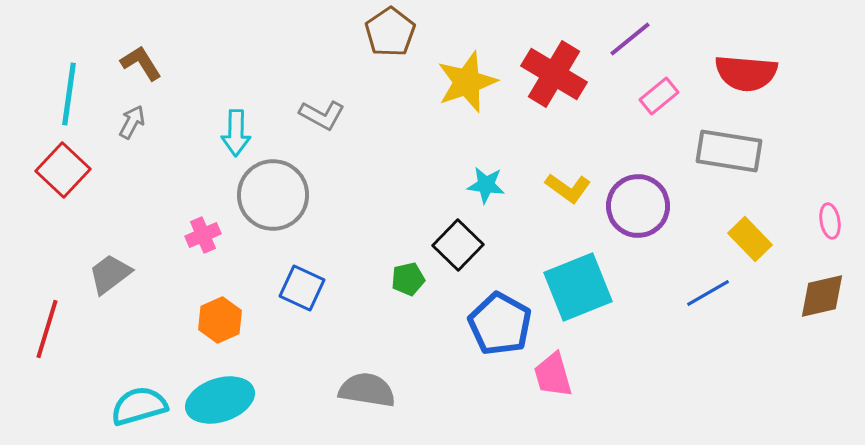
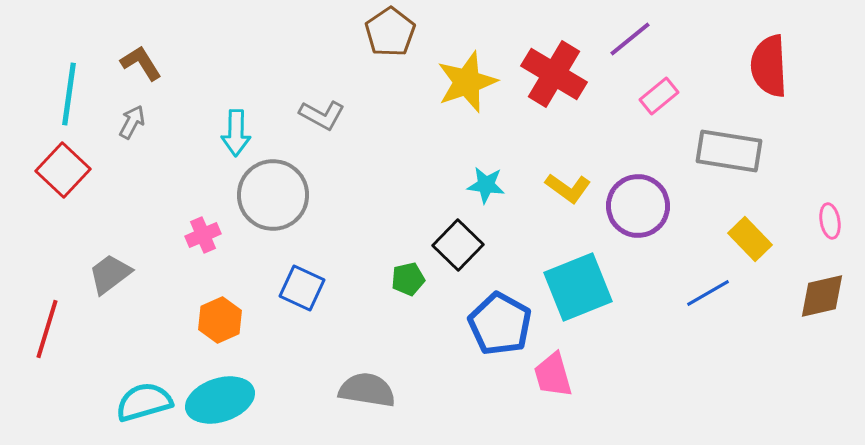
red semicircle: moved 23 px right, 7 px up; rotated 82 degrees clockwise
cyan semicircle: moved 5 px right, 4 px up
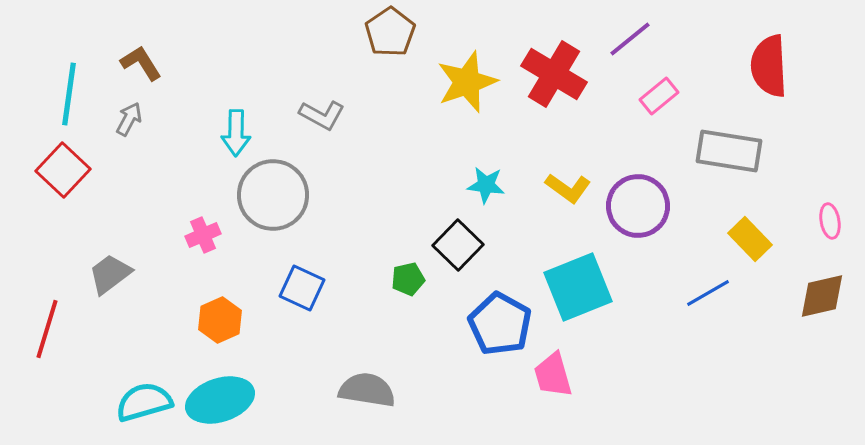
gray arrow: moved 3 px left, 3 px up
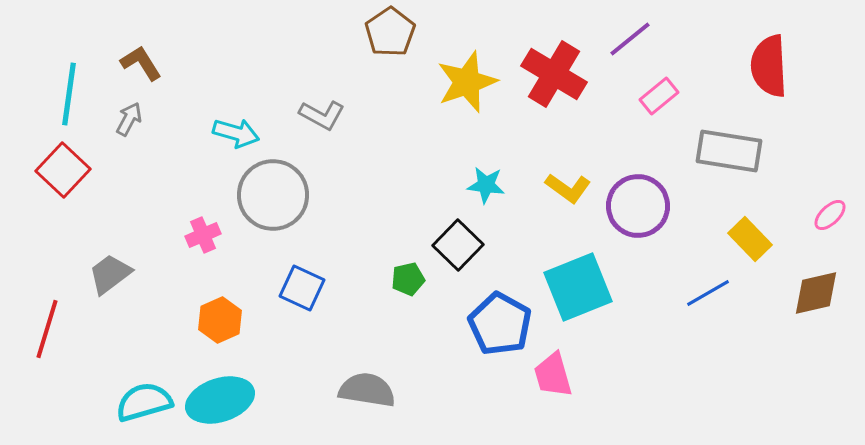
cyan arrow: rotated 75 degrees counterclockwise
pink ellipse: moved 6 px up; rotated 56 degrees clockwise
brown diamond: moved 6 px left, 3 px up
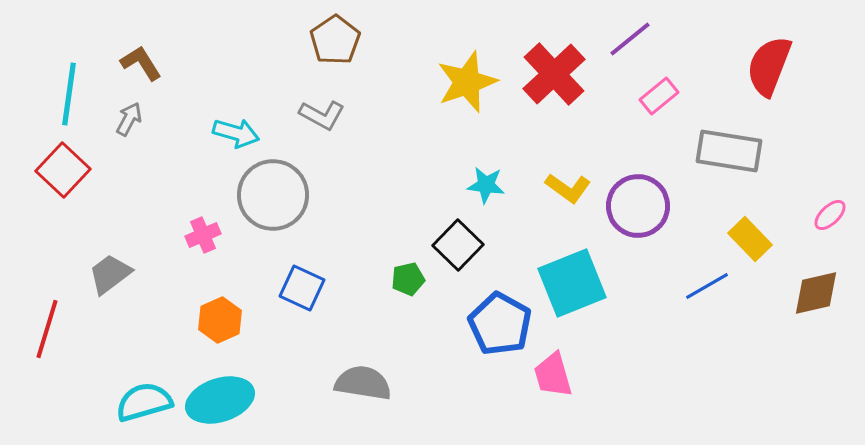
brown pentagon: moved 55 px left, 8 px down
red semicircle: rotated 24 degrees clockwise
red cross: rotated 16 degrees clockwise
cyan square: moved 6 px left, 4 px up
blue line: moved 1 px left, 7 px up
gray semicircle: moved 4 px left, 7 px up
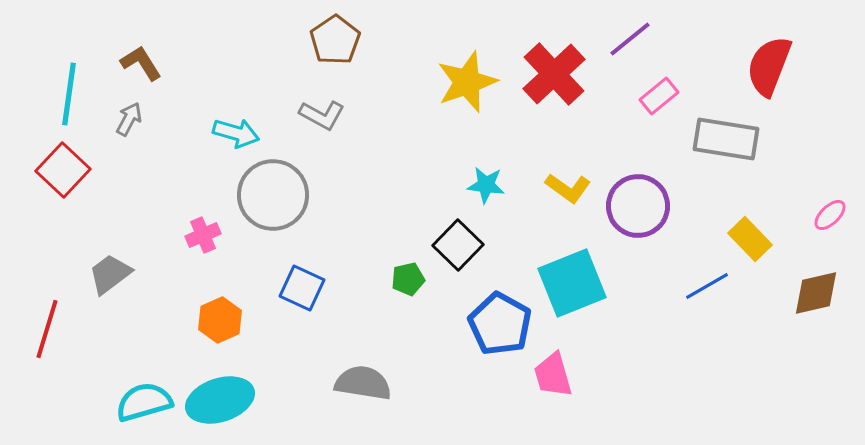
gray rectangle: moved 3 px left, 12 px up
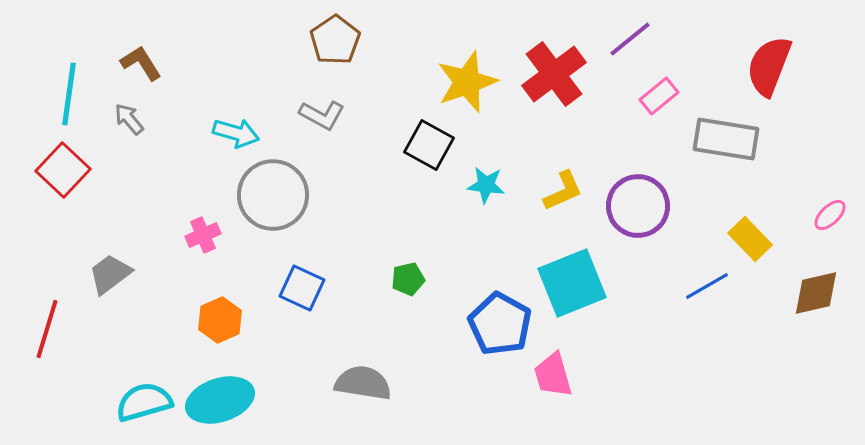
red cross: rotated 6 degrees clockwise
gray arrow: rotated 68 degrees counterclockwise
yellow L-shape: moved 5 px left, 3 px down; rotated 60 degrees counterclockwise
black square: moved 29 px left, 100 px up; rotated 15 degrees counterclockwise
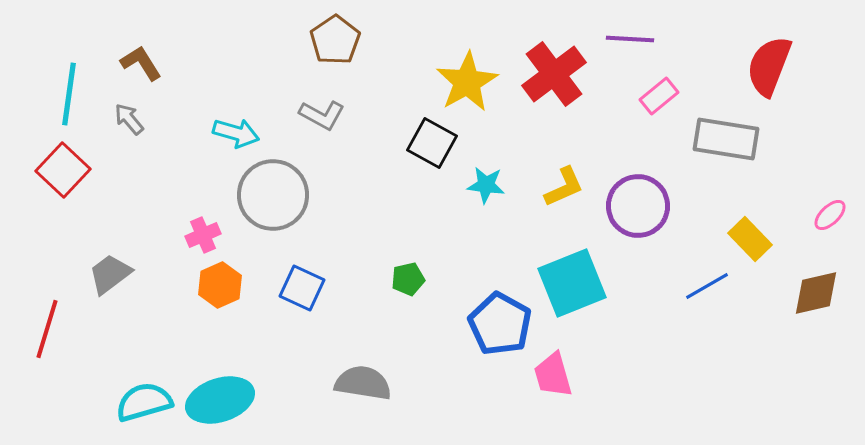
purple line: rotated 42 degrees clockwise
yellow star: rotated 10 degrees counterclockwise
black square: moved 3 px right, 2 px up
yellow L-shape: moved 1 px right, 4 px up
orange hexagon: moved 35 px up
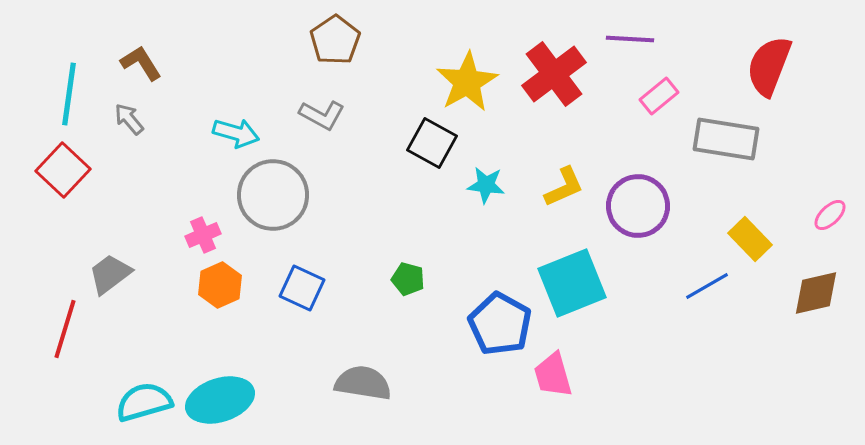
green pentagon: rotated 28 degrees clockwise
red line: moved 18 px right
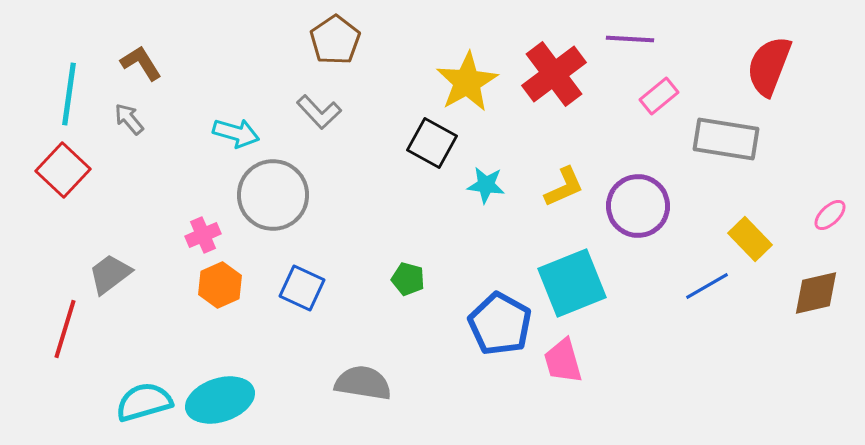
gray L-shape: moved 3 px left, 3 px up; rotated 18 degrees clockwise
pink trapezoid: moved 10 px right, 14 px up
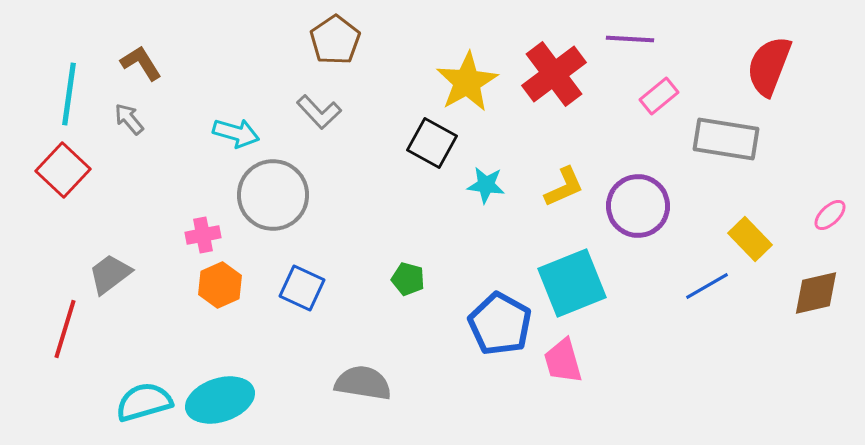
pink cross: rotated 12 degrees clockwise
